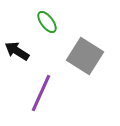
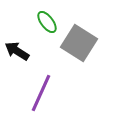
gray square: moved 6 px left, 13 px up
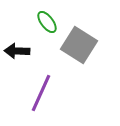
gray square: moved 2 px down
black arrow: rotated 30 degrees counterclockwise
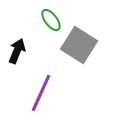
green ellipse: moved 4 px right, 2 px up
black arrow: rotated 110 degrees clockwise
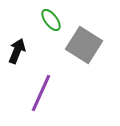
gray square: moved 5 px right
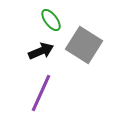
black arrow: moved 24 px right; rotated 45 degrees clockwise
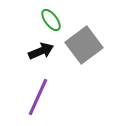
gray square: rotated 21 degrees clockwise
purple line: moved 3 px left, 4 px down
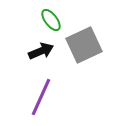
gray square: rotated 12 degrees clockwise
purple line: moved 3 px right
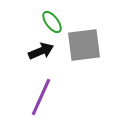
green ellipse: moved 1 px right, 2 px down
gray square: rotated 18 degrees clockwise
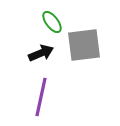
black arrow: moved 2 px down
purple line: rotated 12 degrees counterclockwise
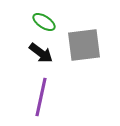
green ellipse: moved 8 px left; rotated 20 degrees counterclockwise
black arrow: rotated 60 degrees clockwise
